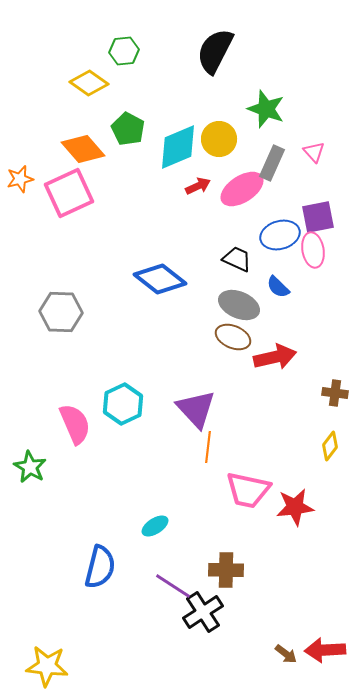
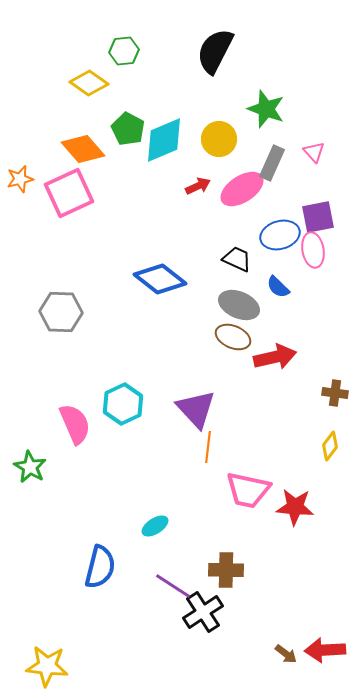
cyan diamond at (178, 147): moved 14 px left, 7 px up
red star at (295, 507): rotated 12 degrees clockwise
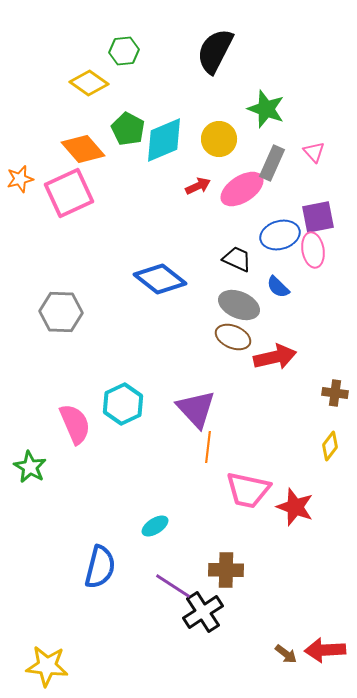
red star at (295, 507): rotated 15 degrees clockwise
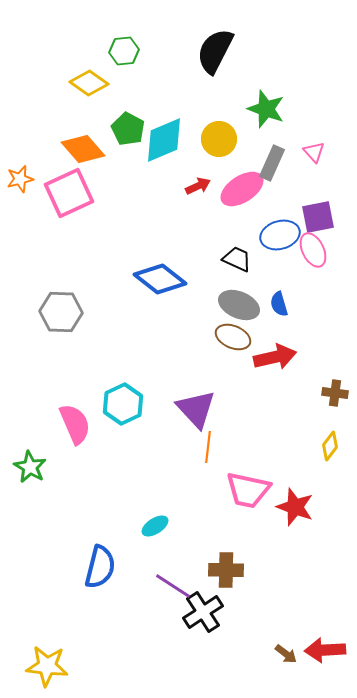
pink ellipse at (313, 250): rotated 16 degrees counterclockwise
blue semicircle at (278, 287): moved 1 px right, 17 px down; rotated 30 degrees clockwise
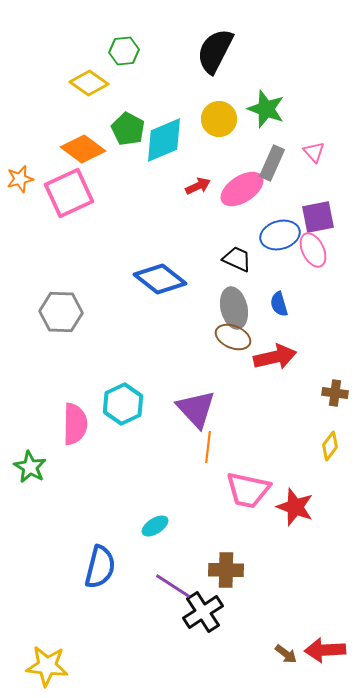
yellow circle at (219, 139): moved 20 px up
orange diamond at (83, 149): rotated 12 degrees counterclockwise
gray ellipse at (239, 305): moved 5 px left, 3 px down; rotated 54 degrees clockwise
pink semicircle at (75, 424): rotated 24 degrees clockwise
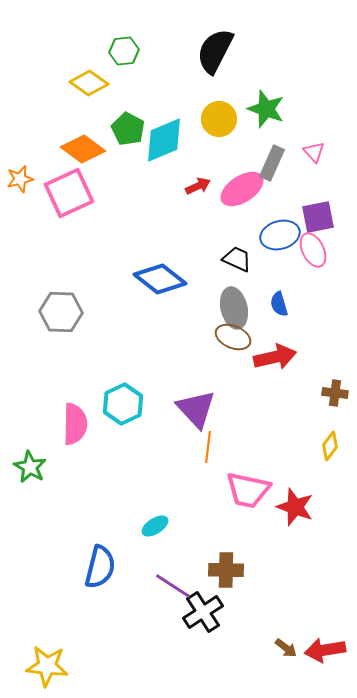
red arrow at (325, 650): rotated 6 degrees counterclockwise
brown arrow at (286, 654): moved 6 px up
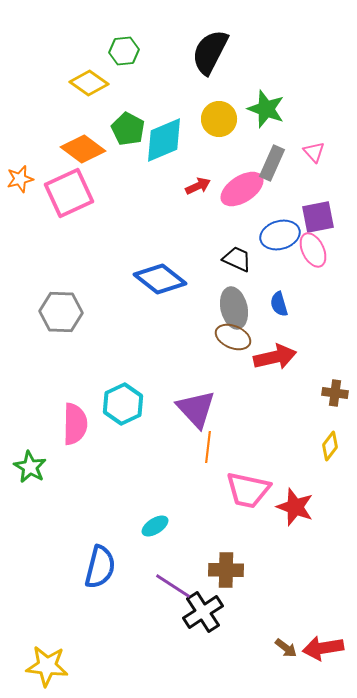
black semicircle at (215, 51): moved 5 px left, 1 px down
red arrow at (325, 650): moved 2 px left, 2 px up
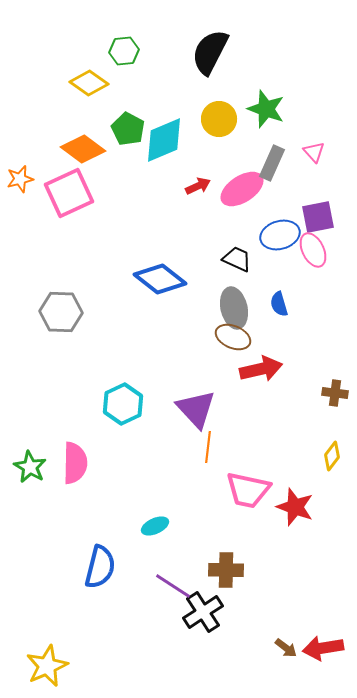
red arrow at (275, 357): moved 14 px left, 12 px down
pink semicircle at (75, 424): moved 39 px down
yellow diamond at (330, 446): moved 2 px right, 10 px down
cyan ellipse at (155, 526): rotated 8 degrees clockwise
yellow star at (47, 666): rotated 30 degrees counterclockwise
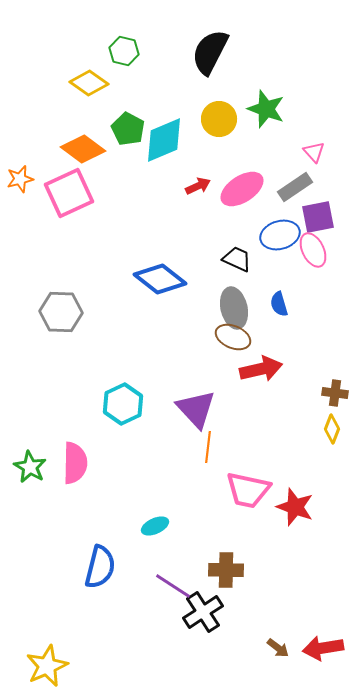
green hexagon at (124, 51): rotated 20 degrees clockwise
gray rectangle at (272, 163): moved 23 px right, 24 px down; rotated 32 degrees clockwise
yellow diamond at (332, 456): moved 27 px up; rotated 16 degrees counterclockwise
brown arrow at (286, 648): moved 8 px left
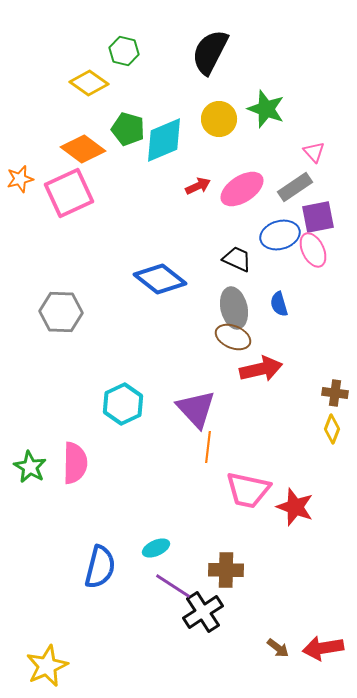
green pentagon at (128, 129): rotated 12 degrees counterclockwise
cyan ellipse at (155, 526): moved 1 px right, 22 px down
